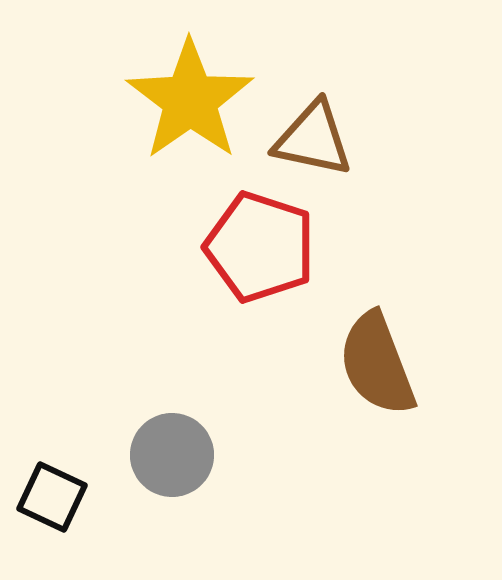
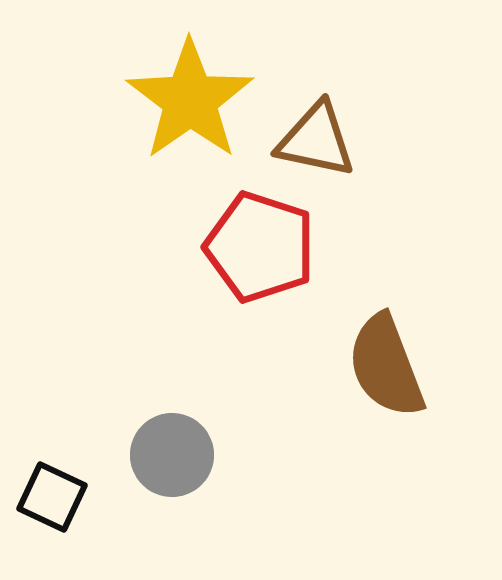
brown triangle: moved 3 px right, 1 px down
brown semicircle: moved 9 px right, 2 px down
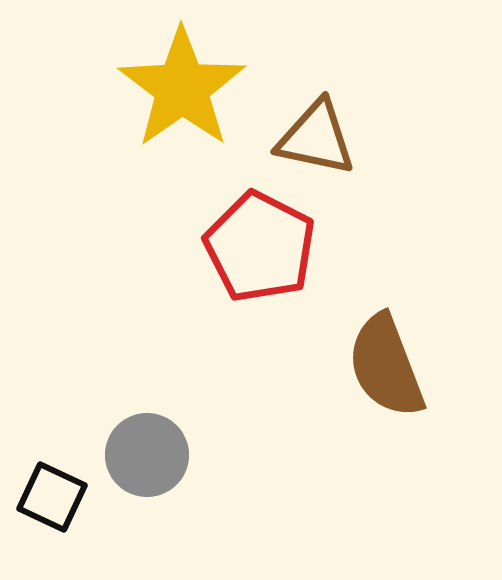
yellow star: moved 8 px left, 12 px up
brown triangle: moved 2 px up
red pentagon: rotated 9 degrees clockwise
gray circle: moved 25 px left
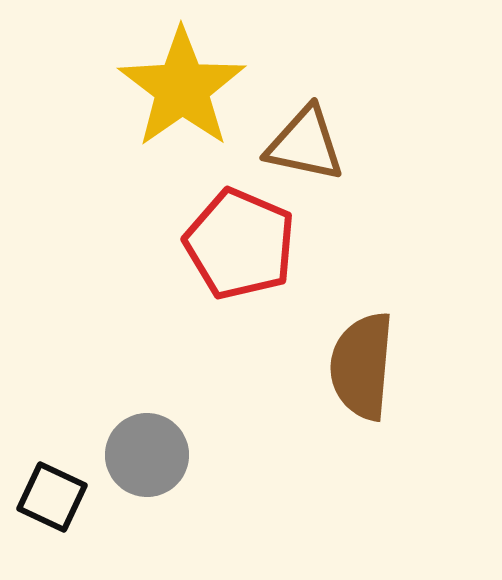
brown triangle: moved 11 px left, 6 px down
red pentagon: moved 20 px left, 3 px up; rotated 4 degrees counterclockwise
brown semicircle: moved 24 px left; rotated 26 degrees clockwise
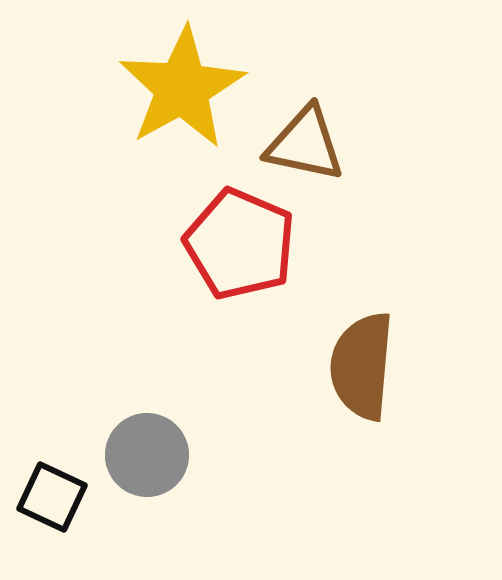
yellow star: rotated 6 degrees clockwise
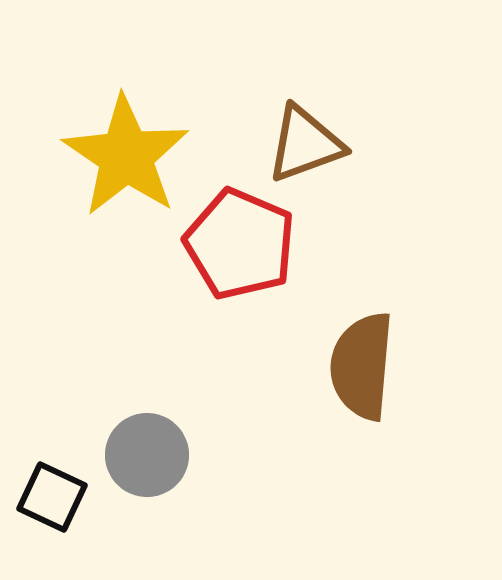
yellow star: moved 56 px left, 68 px down; rotated 9 degrees counterclockwise
brown triangle: rotated 32 degrees counterclockwise
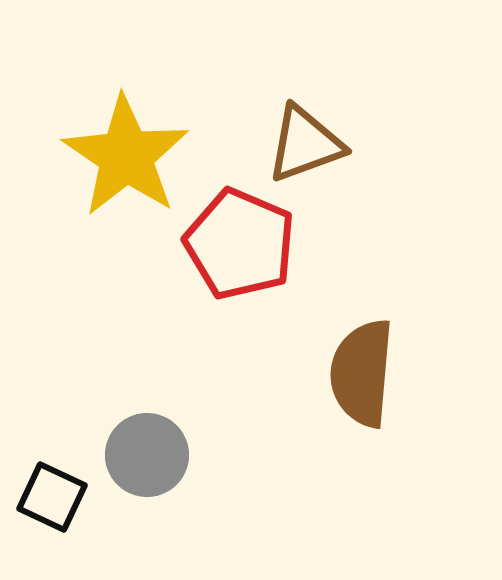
brown semicircle: moved 7 px down
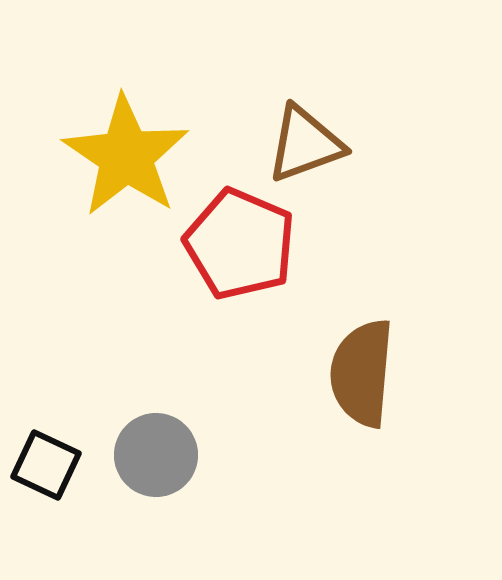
gray circle: moved 9 px right
black square: moved 6 px left, 32 px up
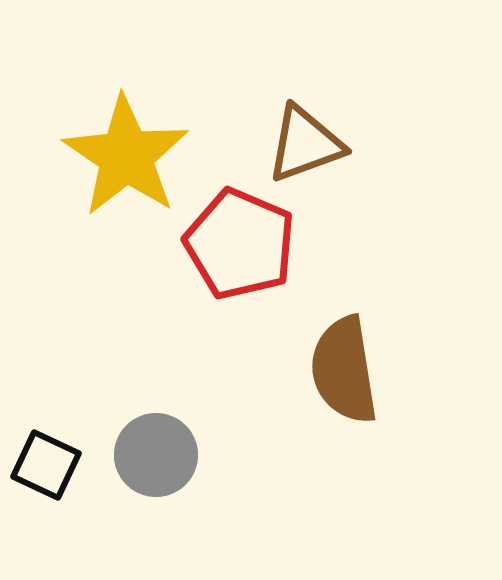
brown semicircle: moved 18 px left, 3 px up; rotated 14 degrees counterclockwise
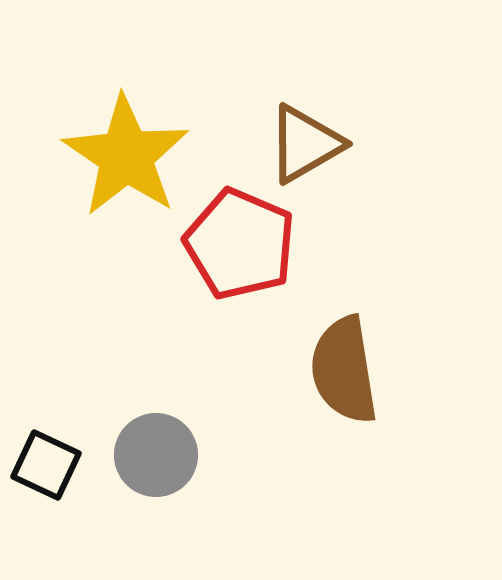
brown triangle: rotated 10 degrees counterclockwise
